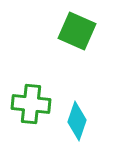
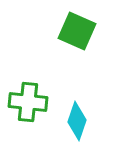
green cross: moved 3 px left, 2 px up
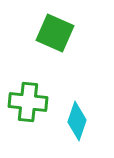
green square: moved 22 px left, 2 px down
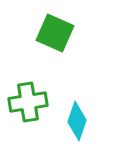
green cross: rotated 15 degrees counterclockwise
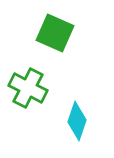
green cross: moved 14 px up; rotated 36 degrees clockwise
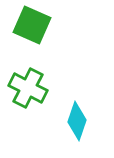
green square: moved 23 px left, 8 px up
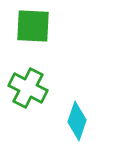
green square: moved 1 px right, 1 px down; rotated 21 degrees counterclockwise
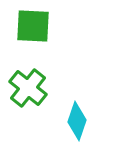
green cross: rotated 12 degrees clockwise
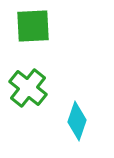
green square: rotated 6 degrees counterclockwise
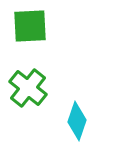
green square: moved 3 px left
